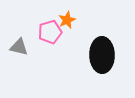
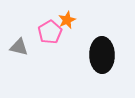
pink pentagon: rotated 15 degrees counterclockwise
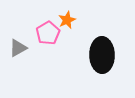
pink pentagon: moved 2 px left, 1 px down
gray triangle: moved 1 px left, 1 px down; rotated 42 degrees counterclockwise
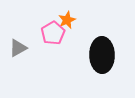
pink pentagon: moved 5 px right
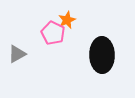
pink pentagon: rotated 15 degrees counterclockwise
gray triangle: moved 1 px left, 6 px down
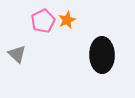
pink pentagon: moved 10 px left, 12 px up; rotated 20 degrees clockwise
gray triangle: rotated 48 degrees counterclockwise
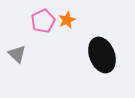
black ellipse: rotated 20 degrees counterclockwise
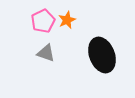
gray triangle: moved 29 px right, 1 px up; rotated 24 degrees counterclockwise
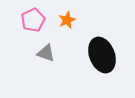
pink pentagon: moved 10 px left, 1 px up
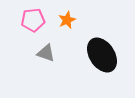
pink pentagon: rotated 20 degrees clockwise
black ellipse: rotated 12 degrees counterclockwise
